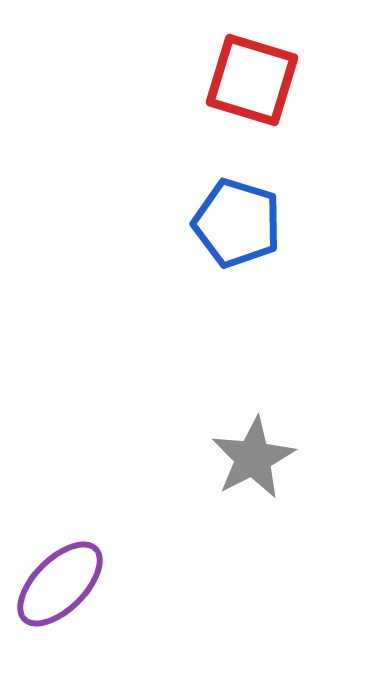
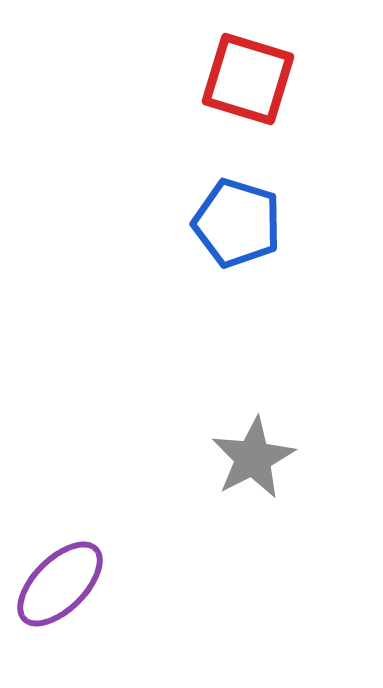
red square: moved 4 px left, 1 px up
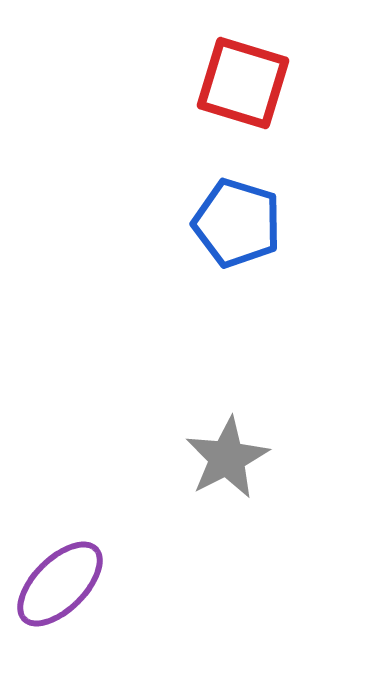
red square: moved 5 px left, 4 px down
gray star: moved 26 px left
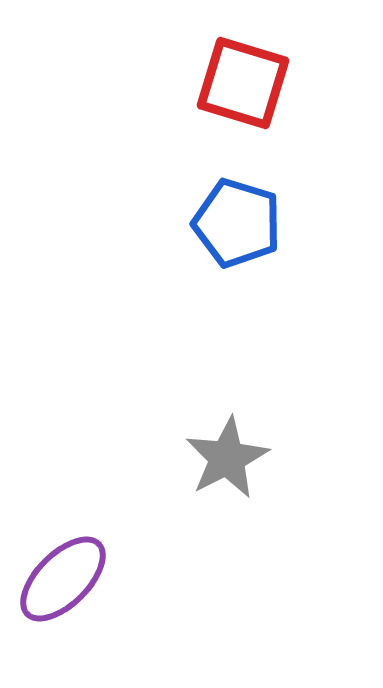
purple ellipse: moved 3 px right, 5 px up
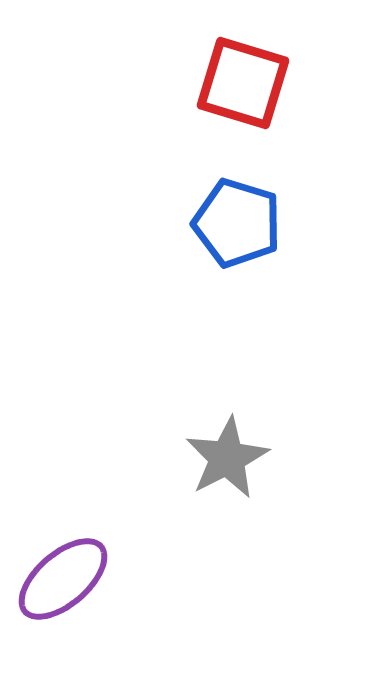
purple ellipse: rotated 4 degrees clockwise
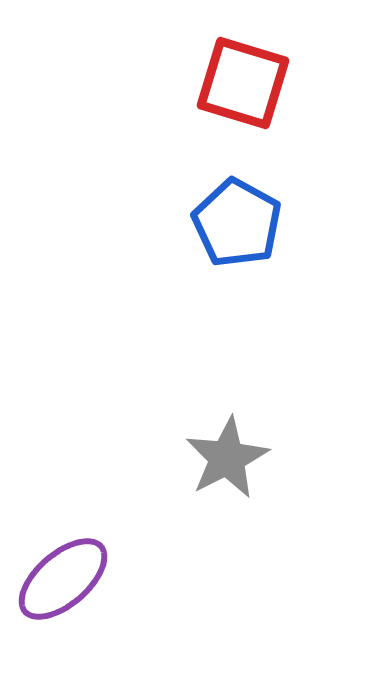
blue pentagon: rotated 12 degrees clockwise
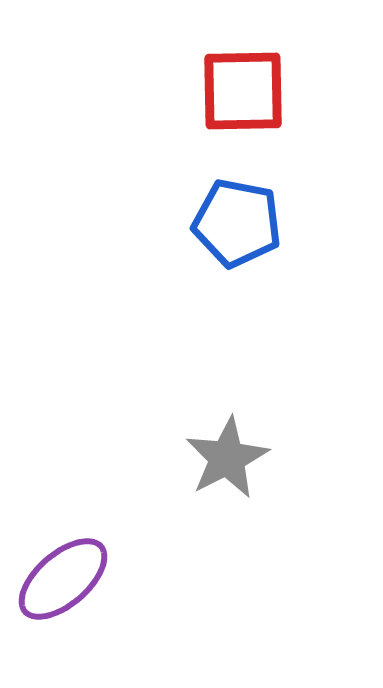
red square: moved 8 px down; rotated 18 degrees counterclockwise
blue pentagon: rotated 18 degrees counterclockwise
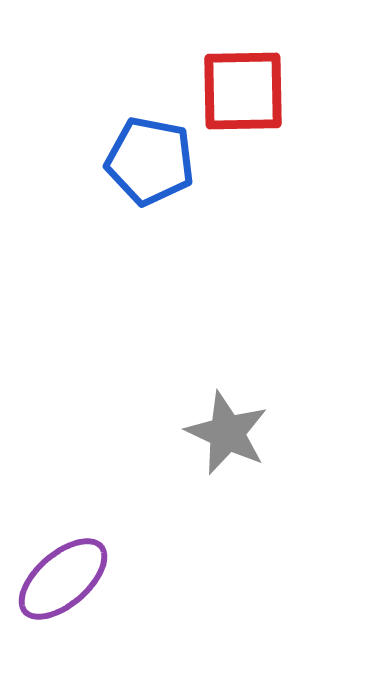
blue pentagon: moved 87 px left, 62 px up
gray star: moved 25 px up; rotated 20 degrees counterclockwise
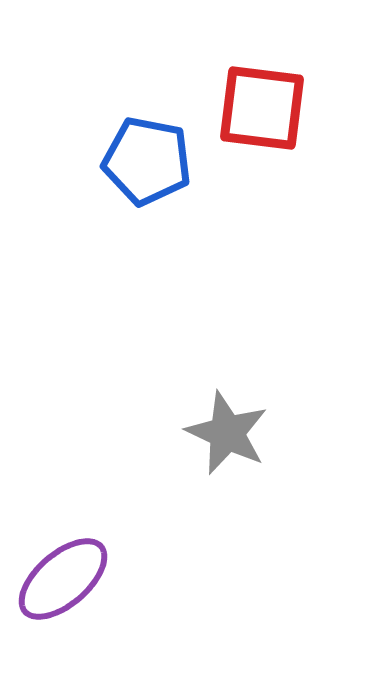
red square: moved 19 px right, 17 px down; rotated 8 degrees clockwise
blue pentagon: moved 3 px left
